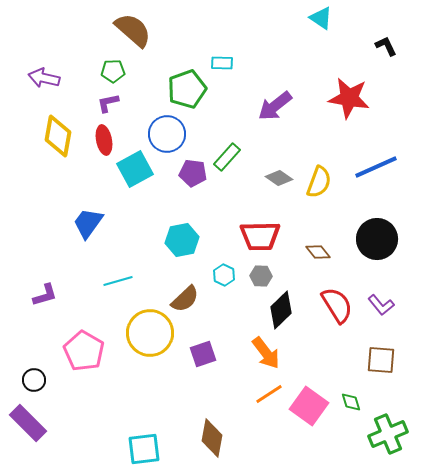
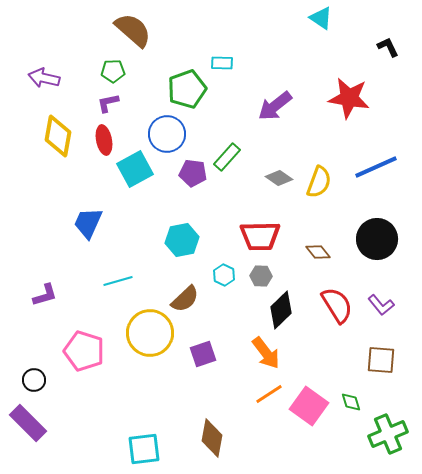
black L-shape at (386, 46): moved 2 px right, 1 px down
blue trapezoid at (88, 223): rotated 12 degrees counterclockwise
pink pentagon at (84, 351): rotated 12 degrees counterclockwise
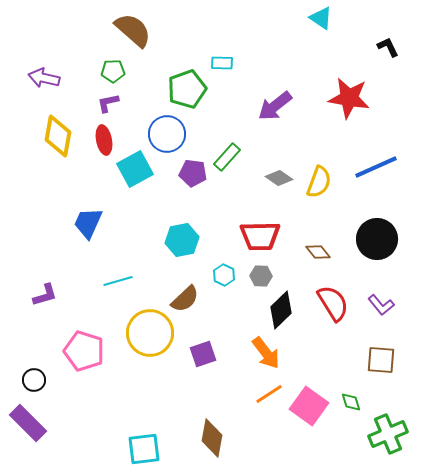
red semicircle at (337, 305): moved 4 px left, 2 px up
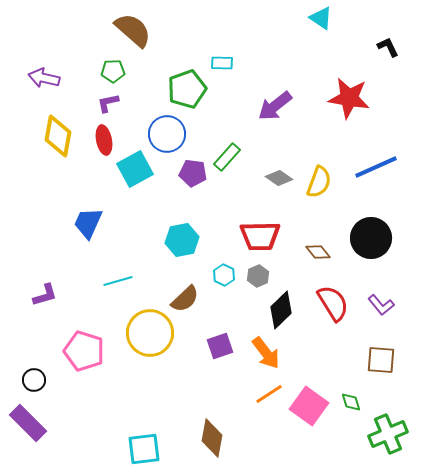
black circle at (377, 239): moved 6 px left, 1 px up
gray hexagon at (261, 276): moved 3 px left; rotated 25 degrees counterclockwise
purple square at (203, 354): moved 17 px right, 8 px up
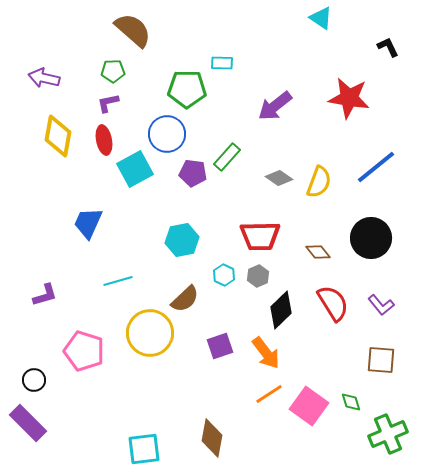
green pentagon at (187, 89): rotated 21 degrees clockwise
blue line at (376, 167): rotated 15 degrees counterclockwise
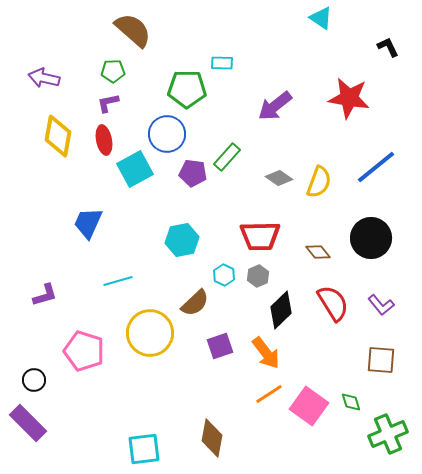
brown semicircle at (185, 299): moved 10 px right, 4 px down
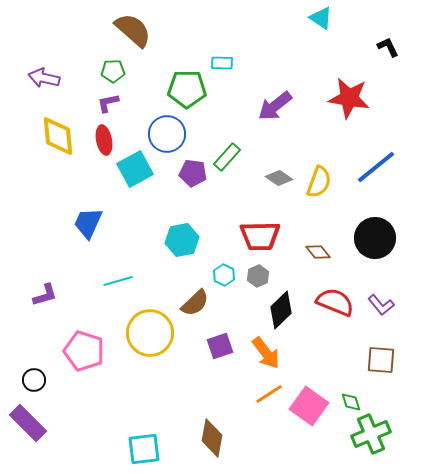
yellow diamond at (58, 136): rotated 15 degrees counterclockwise
black circle at (371, 238): moved 4 px right
red semicircle at (333, 303): moved 2 px right, 1 px up; rotated 36 degrees counterclockwise
green cross at (388, 434): moved 17 px left
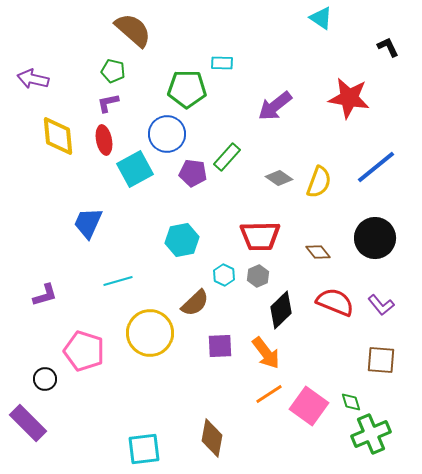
green pentagon at (113, 71): rotated 15 degrees clockwise
purple arrow at (44, 78): moved 11 px left, 1 px down
purple square at (220, 346): rotated 16 degrees clockwise
black circle at (34, 380): moved 11 px right, 1 px up
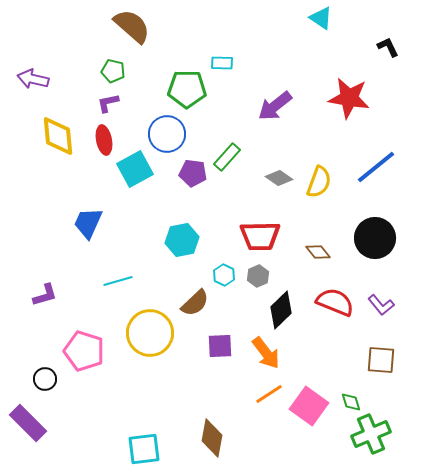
brown semicircle at (133, 30): moved 1 px left, 4 px up
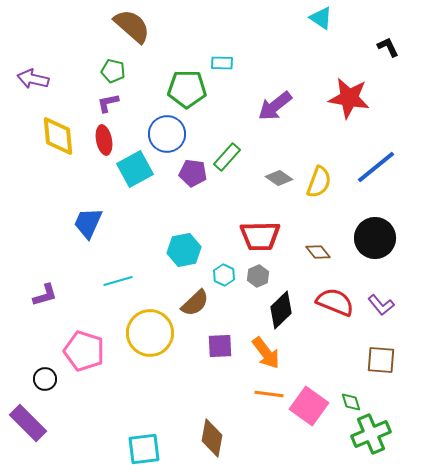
cyan hexagon at (182, 240): moved 2 px right, 10 px down
orange line at (269, 394): rotated 40 degrees clockwise
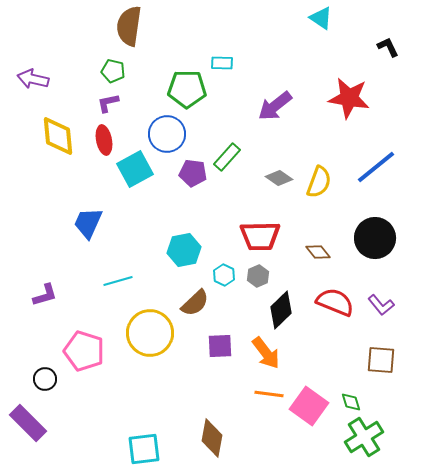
brown semicircle at (132, 26): moved 3 px left; rotated 123 degrees counterclockwise
green cross at (371, 434): moved 7 px left, 3 px down; rotated 9 degrees counterclockwise
